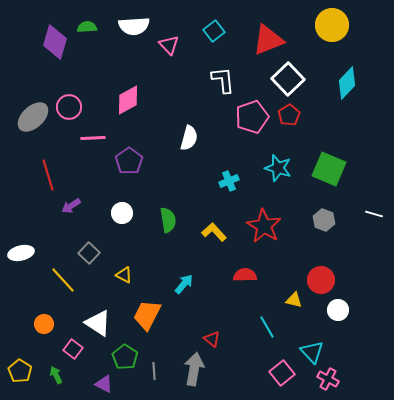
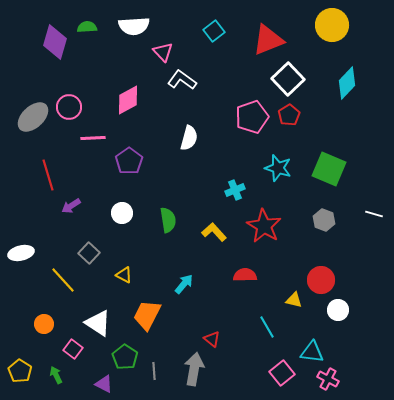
pink triangle at (169, 45): moved 6 px left, 7 px down
white L-shape at (223, 80): moved 41 px left; rotated 48 degrees counterclockwise
cyan cross at (229, 181): moved 6 px right, 9 px down
cyan triangle at (312, 352): rotated 40 degrees counterclockwise
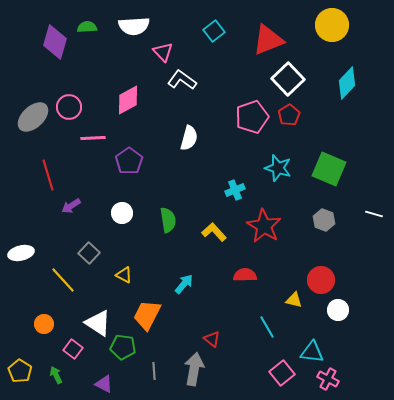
green pentagon at (125, 357): moved 2 px left, 10 px up; rotated 25 degrees counterclockwise
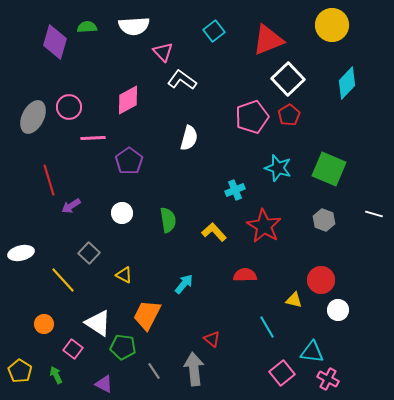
gray ellipse at (33, 117): rotated 20 degrees counterclockwise
red line at (48, 175): moved 1 px right, 5 px down
gray arrow at (194, 369): rotated 16 degrees counterclockwise
gray line at (154, 371): rotated 30 degrees counterclockwise
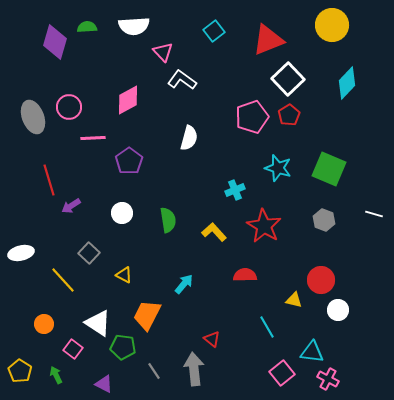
gray ellipse at (33, 117): rotated 48 degrees counterclockwise
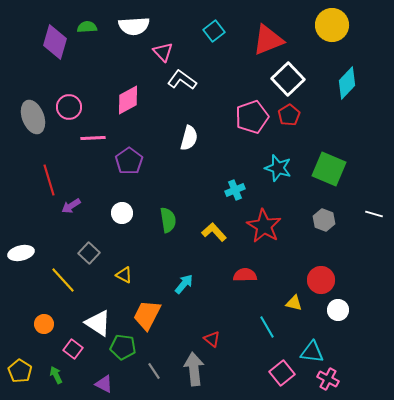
yellow triangle at (294, 300): moved 3 px down
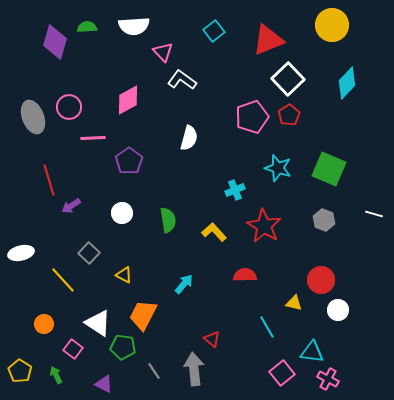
orange trapezoid at (147, 315): moved 4 px left
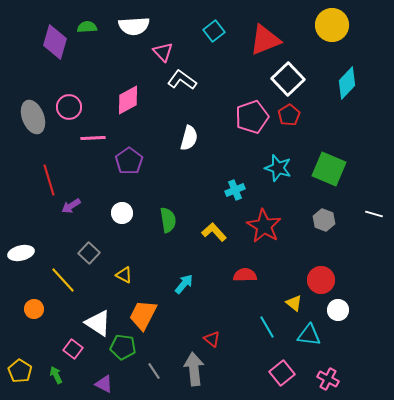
red triangle at (268, 40): moved 3 px left
yellow triangle at (294, 303): rotated 24 degrees clockwise
orange circle at (44, 324): moved 10 px left, 15 px up
cyan triangle at (312, 352): moved 3 px left, 17 px up
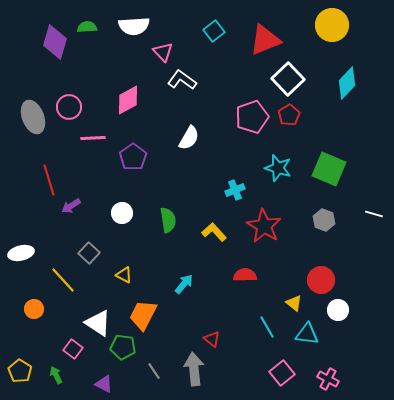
white semicircle at (189, 138): rotated 15 degrees clockwise
purple pentagon at (129, 161): moved 4 px right, 4 px up
cyan triangle at (309, 335): moved 2 px left, 1 px up
